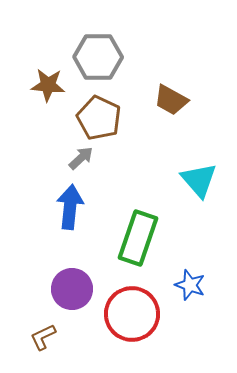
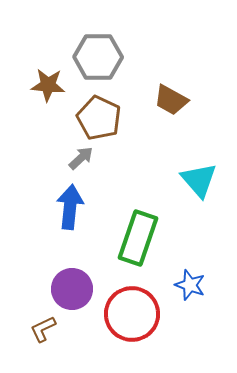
brown L-shape: moved 8 px up
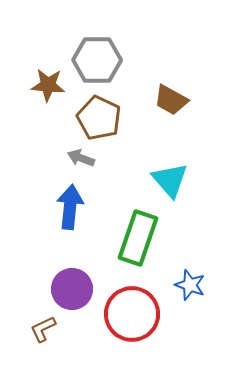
gray hexagon: moved 1 px left, 3 px down
gray arrow: rotated 116 degrees counterclockwise
cyan triangle: moved 29 px left
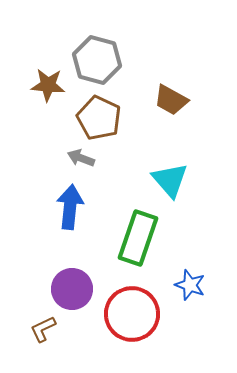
gray hexagon: rotated 15 degrees clockwise
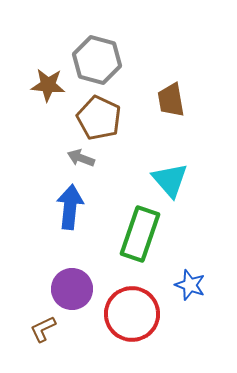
brown trapezoid: rotated 51 degrees clockwise
green rectangle: moved 2 px right, 4 px up
